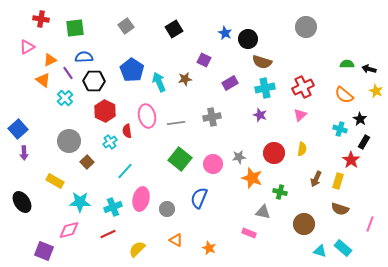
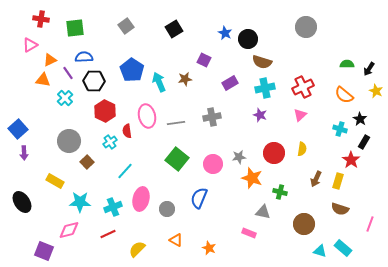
pink triangle at (27, 47): moved 3 px right, 2 px up
black arrow at (369, 69): rotated 72 degrees counterclockwise
orange triangle at (43, 80): rotated 28 degrees counterclockwise
green square at (180, 159): moved 3 px left
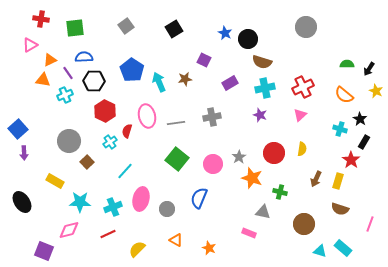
cyan cross at (65, 98): moved 3 px up; rotated 21 degrees clockwise
red semicircle at (127, 131): rotated 24 degrees clockwise
gray star at (239, 157): rotated 24 degrees counterclockwise
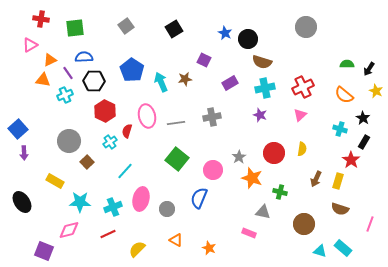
cyan arrow at (159, 82): moved 2 px right
black star at (360, 119): moved 3 px right, 1 px up
pink circle at (213, 164): moved 6 px down
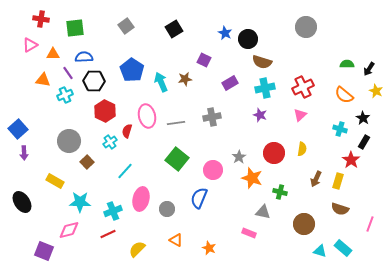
orange triangle at (50, 60): moved 3 px right, 6 px up; rotated 24 degrees clockwise
cyan cross at (113, 207): moved 4 px down
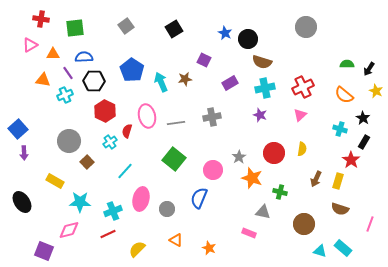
green square at (177, 159): moved 3 px left
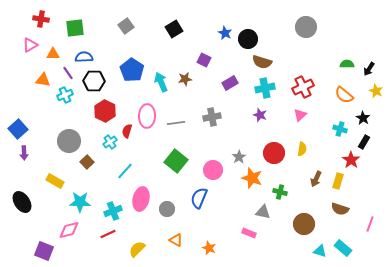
pink ellipse at (147, 116): rotated 15 degrees clockwise
green square at (174, 159): moved 2 px right, 2 px down
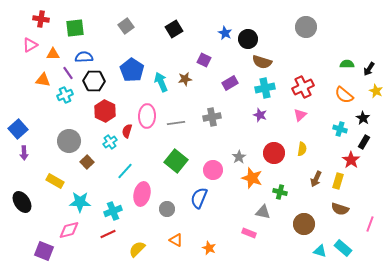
pink ellipse at (141, 199): moved 1 px right, 5 px up
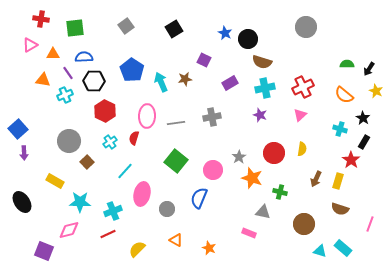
red semicircle at (127, 131): moved 7 px right, 7 px down
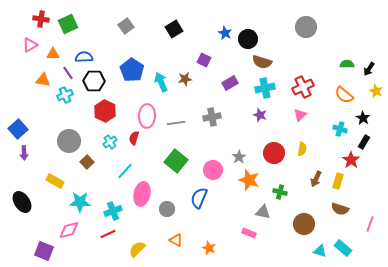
green square at (75, 28): moved 7 px left, 4 px up; rotated 18 degrees counterclockwise
orange star at (252, 178): moved 3 px left, 2 px down
